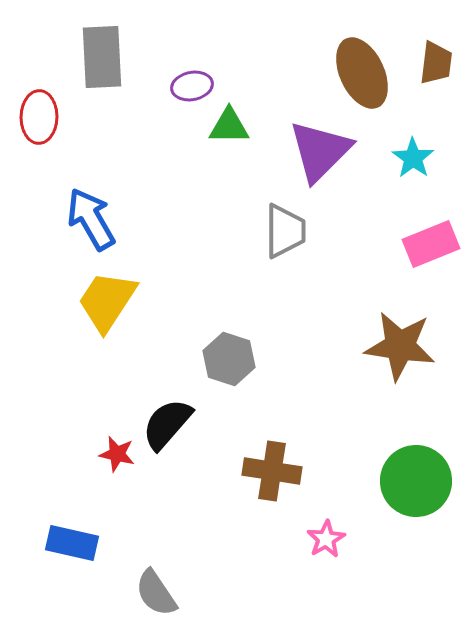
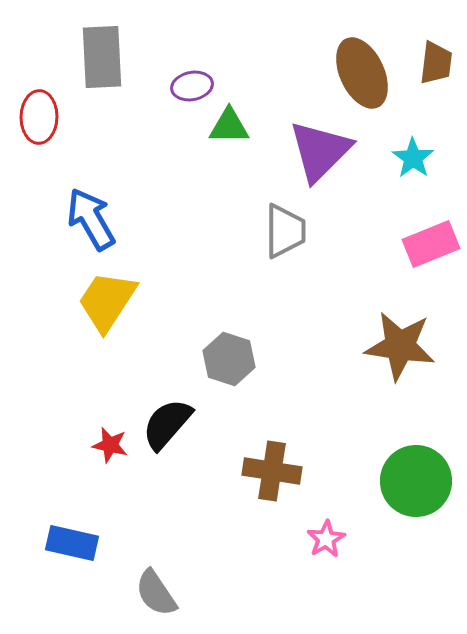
red star: moved 7 px left, 9 px up
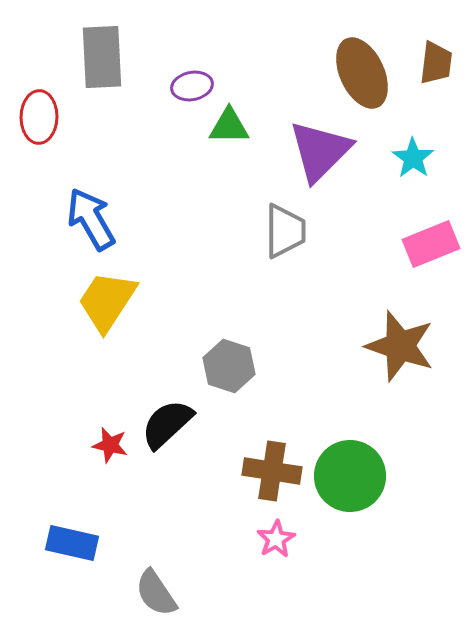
brown star: rotated 10 degrees clockwise
gray hexagon: moved 7 px down
black semicircle: rotated 6 degrees clockwise
green circle: moved 66 px left, 5 px up
pink star: moved 50 px left
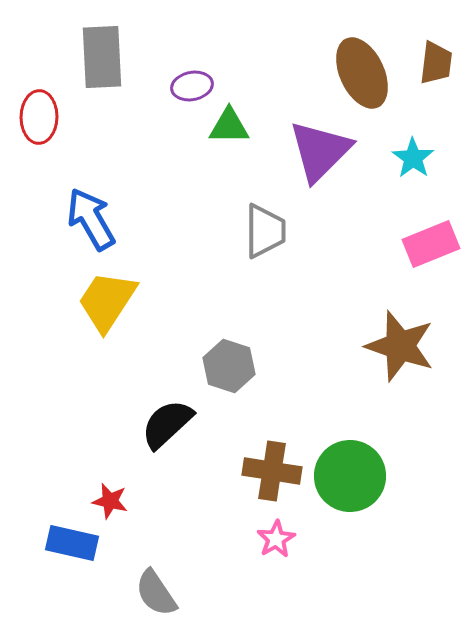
gray trapezoid: moved 20 px left
red star: moved 56 px down
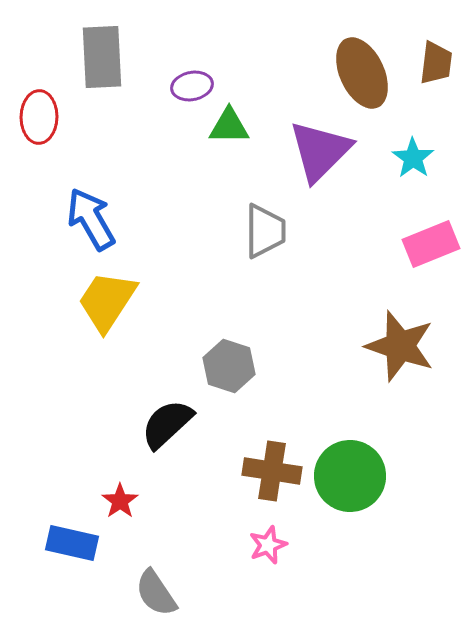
red star: moved 10 px right; rotated 24 degrees clockwise
pink star: moved 8 px left, 6 px down; rotated 9 degrees clockwise
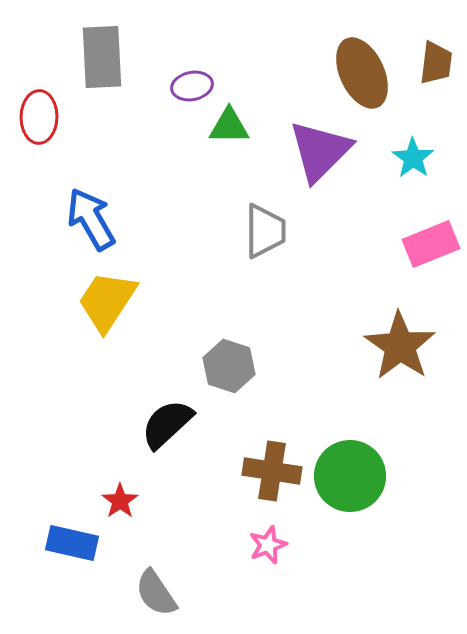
brown star: rotated 16 degrees clockwise
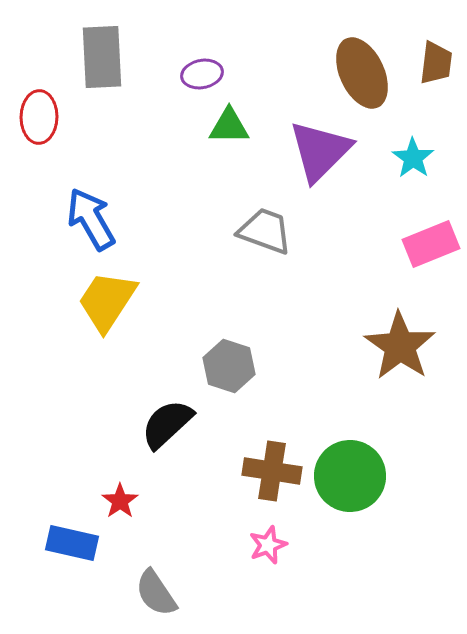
purple ellipse: moved 10 px right, 12 px up
gray trapezoid: rotated 70 degrees counterclockwise
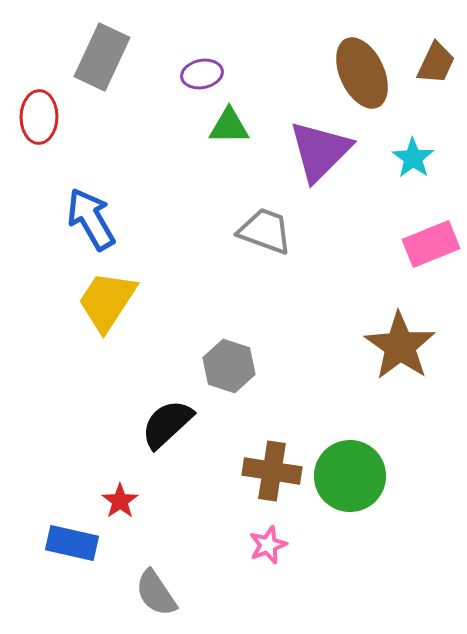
gray rectangle: rotated 28 degrees clockwise
brown trapezoid: rotated 18 degrees clockwise
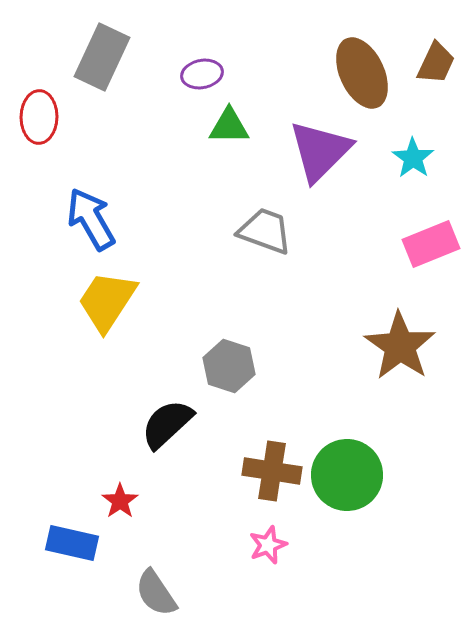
green circle: moved 3 px left, 1 px up
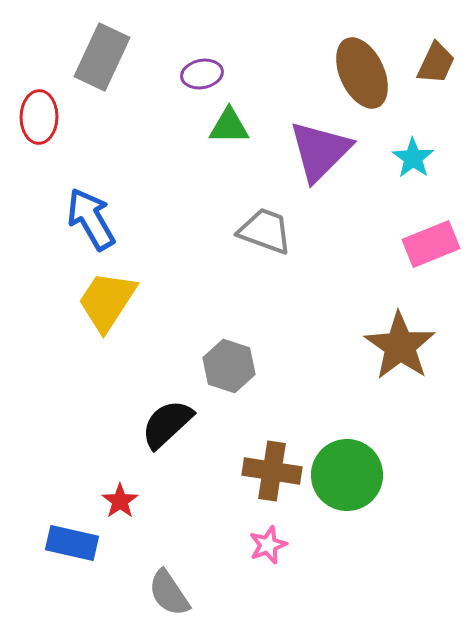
gray semicircle: moved 13 px right
